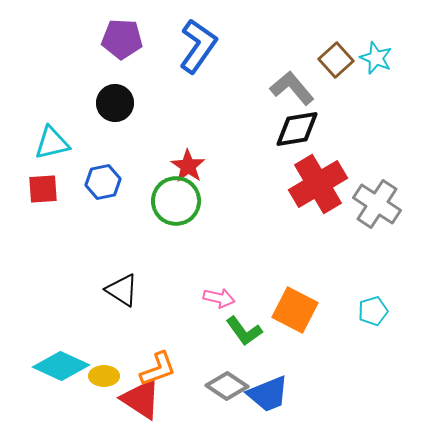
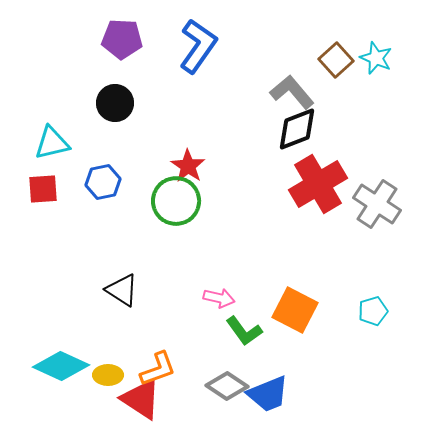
gray L-shape: moved 4 px down
black diamond: rotated 12 degrees counterclockwise
yellow ellipse: moved 4 px right, 1 px up
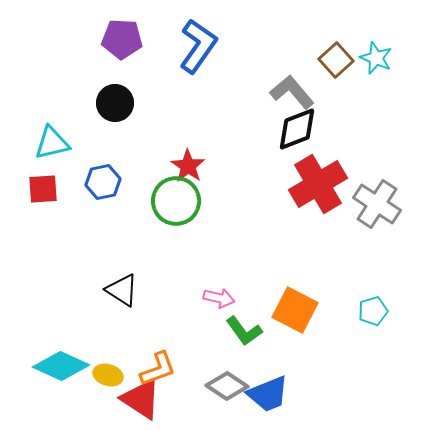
yellow ellipse: rotated 16 degrees clockwise
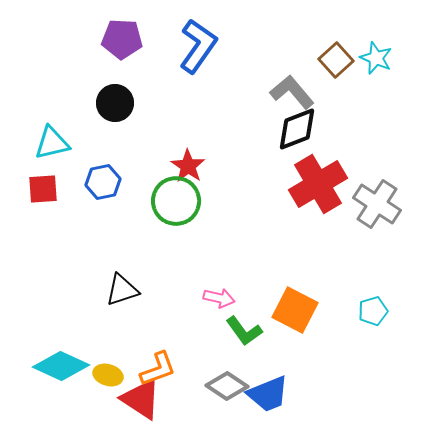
black triangle: rotated 51 degrees counterclockwise
